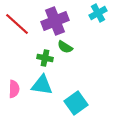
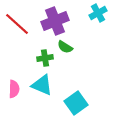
green cross: rotated 21 degrees counterclockwise
cyan triangle: rotated 15 degrees clockwise
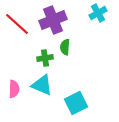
purple cross: moved 2 px left, 1 px up
green semicircle: rotated 63 degrees clockwise
cyan square: rotated 10 degrees clockwise
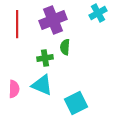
red line: rotated 48 degrees clockwise
